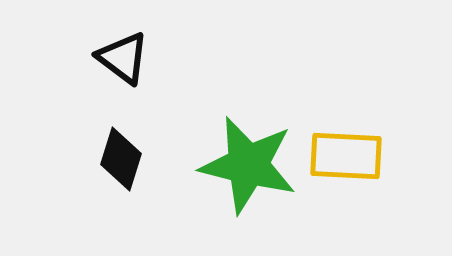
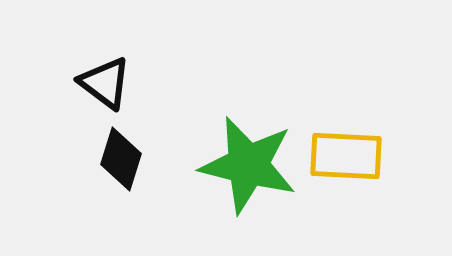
black triangle: moved 18 px left, 25 px down
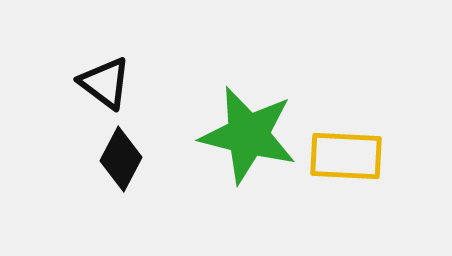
black diamond: rotated 10 degrees clockwise
green star: moved 30 px up
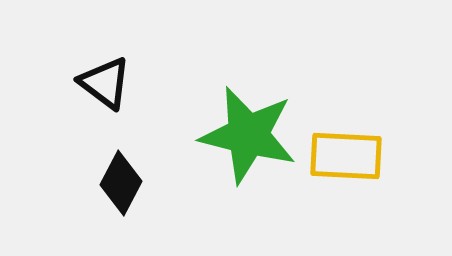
black diamond: moved 24 px down
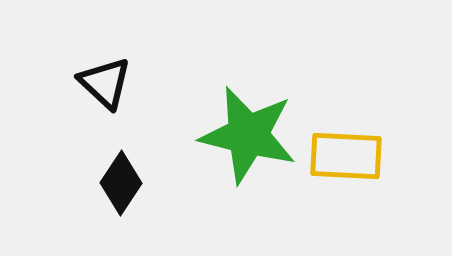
black triangle: rotated 6 degrees clockwise
black diamond: rotated 6 degrees clockwise
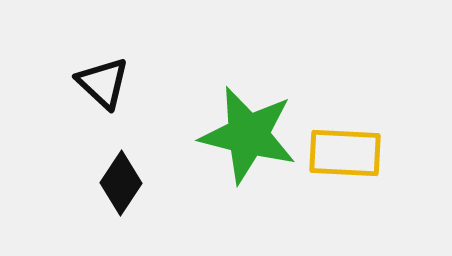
black triangle: moved 2 px left
yellow rectangle: moved 1 px left, 3 px up
